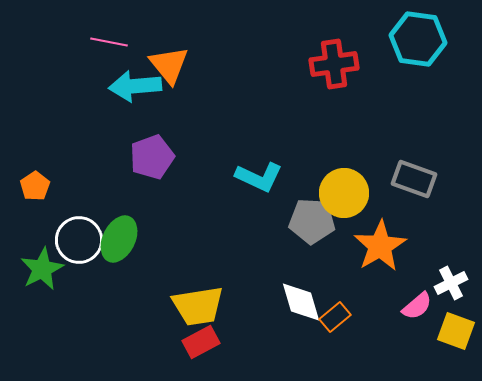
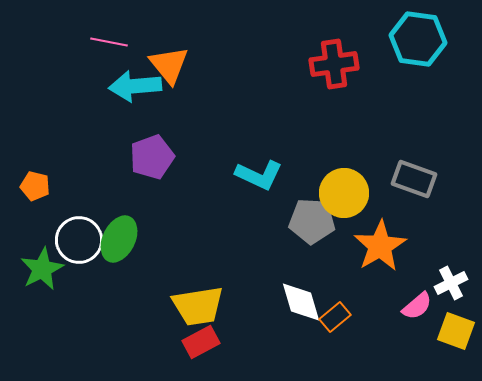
cyan L-shape: moved 2 px up
orange pentagon: rotated 24 degrees counterclockwise
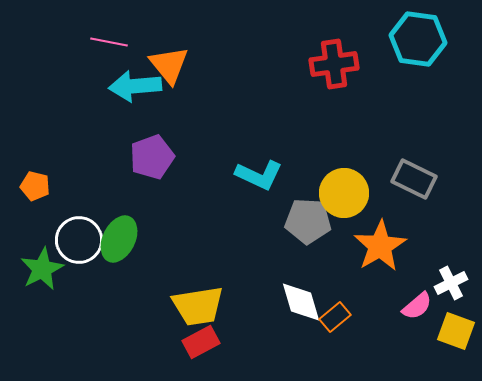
gray rectangle: rotated 6 degrees clockwise
gray pentagon: moved 4 px left
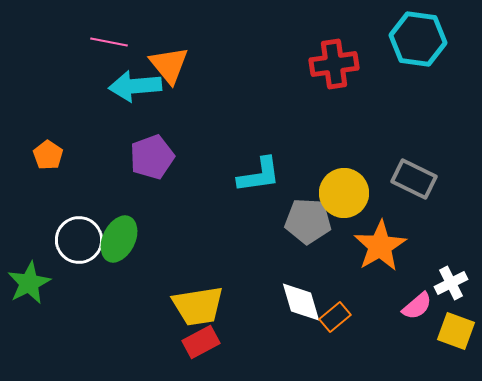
cyan L-shape: rotated 33 degrees counterclockwise
orange pentagon: moved 13 px right, 31 px up; rotated 20 degrees clockwise
green star: moved 13 px left, 14 px down
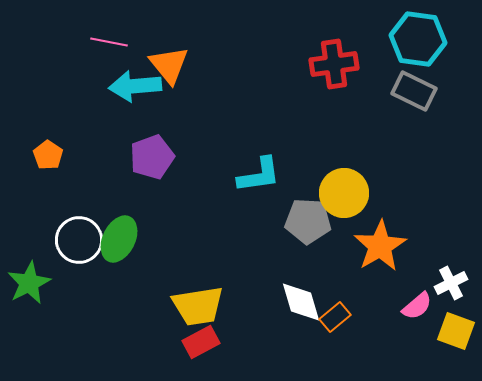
gray rectangle: moved 88 px up
